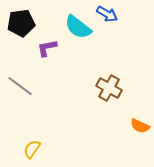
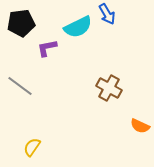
blue arrow: rotated 30 degrees clockwise
cyan semicircle: rotated 64 degrees counterclockwise
yellow semicircle: moved 2 px up
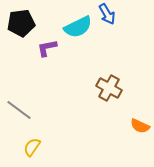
gray line: moved 1 px left, 24 px down
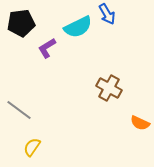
purple L-shape: rotated 20 degrees counterclockwise
orange semicircle: moved 3 px up
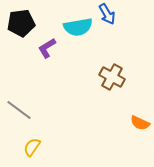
cyan semicircle: rotated 16 degrees clockwise
brown cross: moved 3 px right, 11 px up
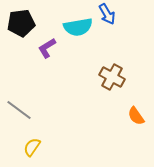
orange semicircle: moved 4 px left, 7 px up; rotated 30 degrees clockwise
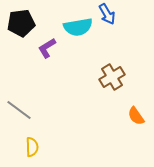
brown cross: rotated 30 degrees clockwise
yellow semicircle: rotated 144 degrees clockwise
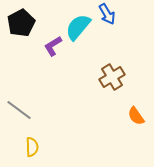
black pentagon: rotated 20 degrees counterclockwise
cyan semicircle: rotated 140 degrees clockwise
purple L-shape: moved 6 px right, 2 px up
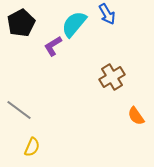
cyan semicircle: moved 4 px left, 3 px up
yellow semicircle: rotated 24 degrees clockwise
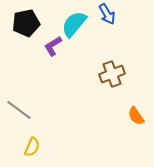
black pentagon: moved 5 px right; rotated 16 degrees clockwise
brown cross: moved 3 px up; rotated 10 degrees clockwise
